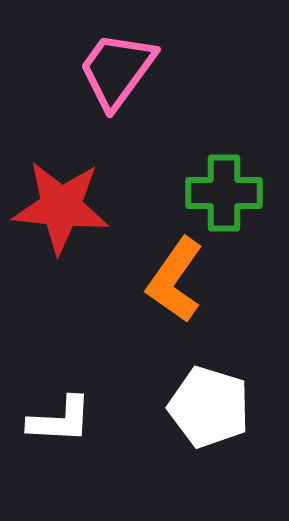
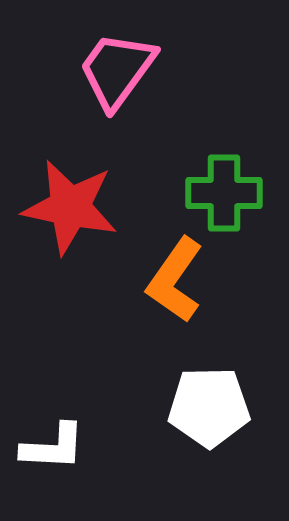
red star: moved 9 px right; rotated 6 degrees clockwise
white pentagon: rotated 18 degrees counterclockwise
white L-shape: moved 7 px left, 27 px down
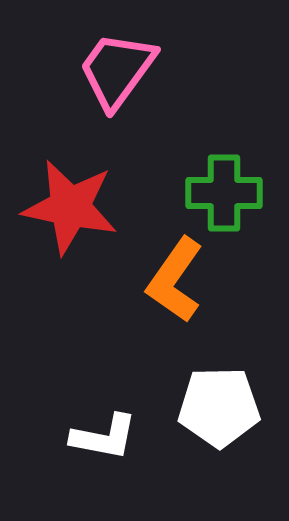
white pentagon: moved 10 px right
white L-shape: moved 51 px right, 10 px up; rotated 8 degrees clockwise
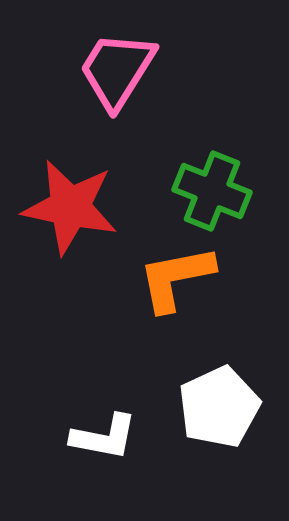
pink trapezoid: rotated 4 degrees counterclockwise
green cross: moved 12 px left, 2 px up; rotated 22 degrees clockwise
orange L-shape: moved 1 px right, 2 px up; rotated 44 degrees clockwise
white pentagon: rotated 24 degrees counterclockwise
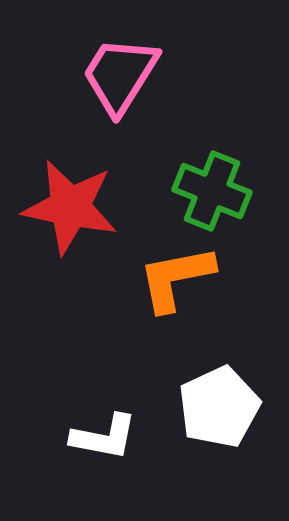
pink trapezoid: moved 3 px right, 5 px down
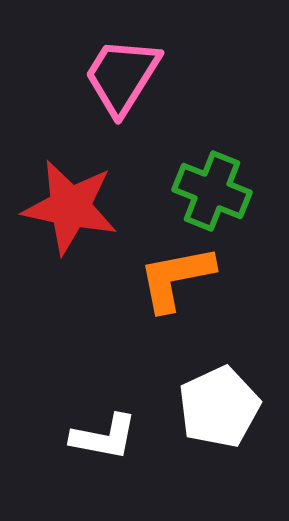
pink trapezoid: moved 2 px right, 1 px down
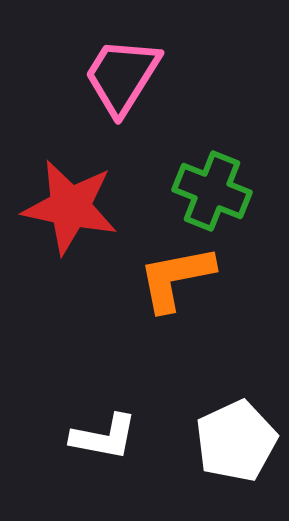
white pentagon: moved 17 px right, 34 px down
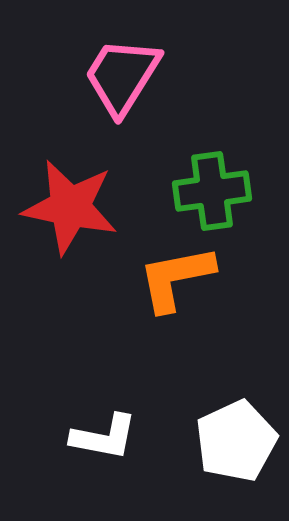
green cross: rotated 30 degrees counterclockwise
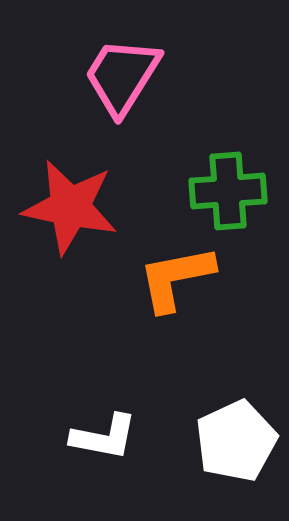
green cross: moved 16 px right; rotated 4 degrees clockwise
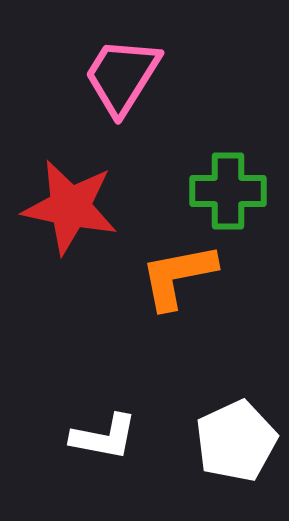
green cross: rotated 4 degrees clockwise
orange L-shape: moved 2 px right, 2 px up
